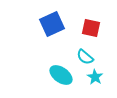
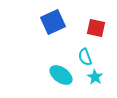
blue square: moved 1 px right, 2 px up
red square: moved 5 px right
cyan semicircle: rotated 30 degrees clockwise
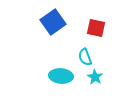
blue square: rotated 10 degrees counterclockwise
cyan ellipse: moved 1 px down; rotated 30 degrees counterclockwise
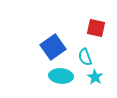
blue square: moved 25 px down
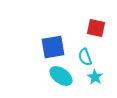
blue square: rotated 25 degrees clockwise
cyan ellipse: rotated 30 degrees clockwise
